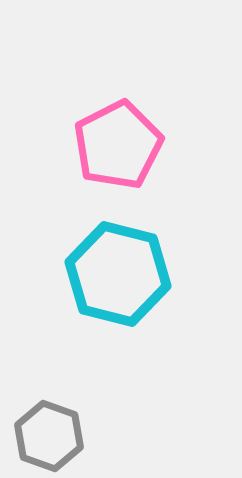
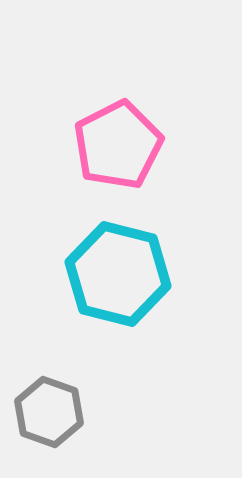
gray hexagon: moved 24 px up
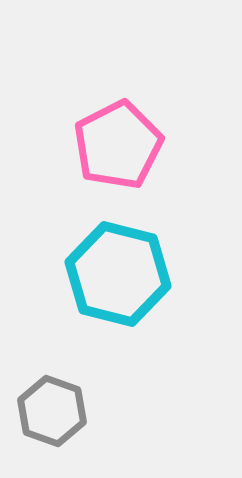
gray hexagon: moved 3 px right, 1 px up
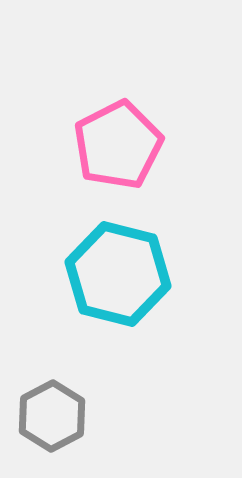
gray hexagon: moved 5 px down; rotated 12 degrees clockwise
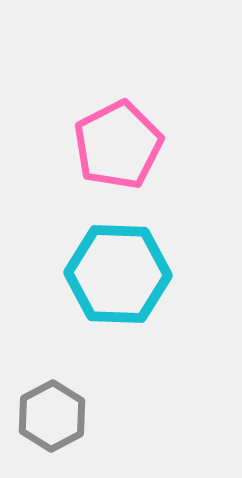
cyan hexagon: rotated 12 degrees counterclockwise
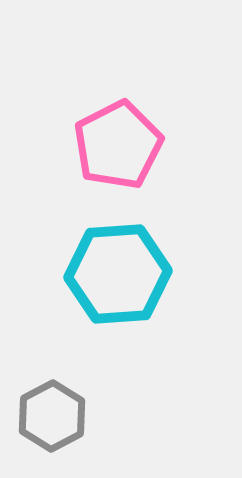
cyan hexagon: rotated 6 degrees counterclockwise
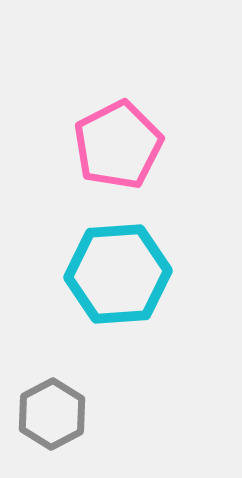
gray hexagon: moved 2 px up
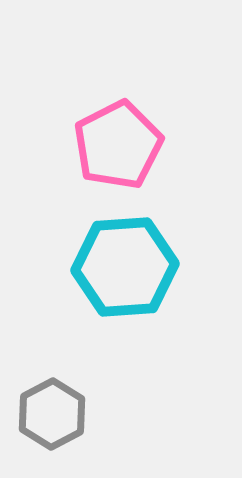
cyan hexagon: moved 7 px right, 7 px up
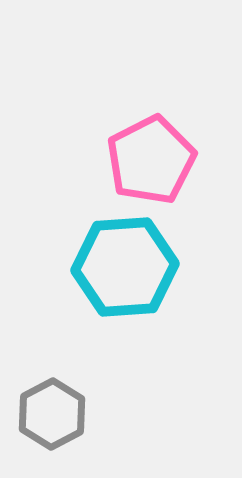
pink pentagon: moved 33 px right, 15 px down
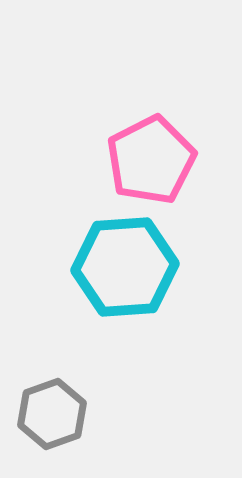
gray hexagon: rotated 8 degrees clockwise
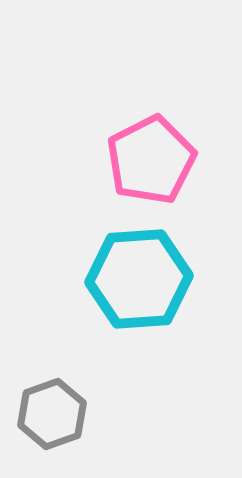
cyan hexagon: moved 14 px right, 12 px down
